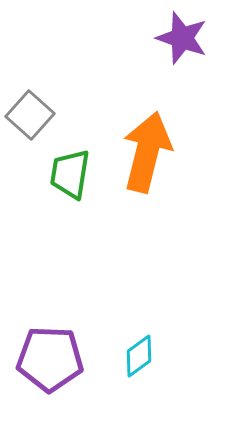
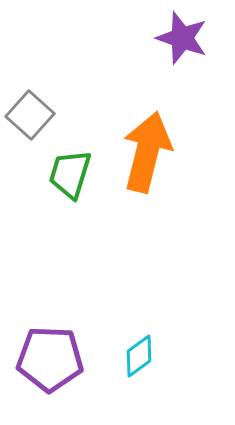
green trapezoid: rotated 8 degrees clockwise
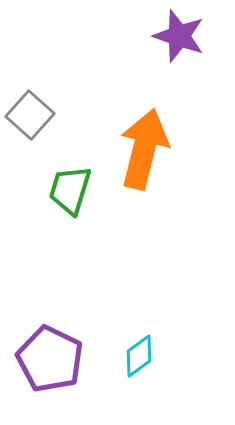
purple star: moved 3 px left, 2 px up
orange arrow: moved 3 px left, 3 px up
green trapezoid: moved 16 px down
purple pentagon: rotated 24 degrees clockwise
